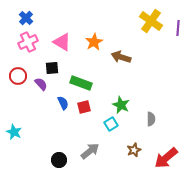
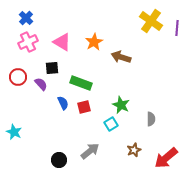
purple line: moved 1 px left
red circle: moved 1 px down
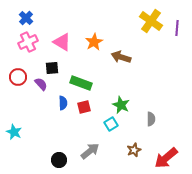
blue semicircle: rotated 24 degrees clockwise
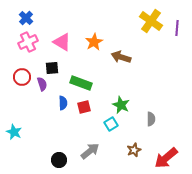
red circle: moved 4 px right
purple semicircle: moved 1 px right; rotated 24 degrees clockwise
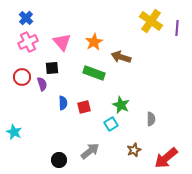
pink triangle: rotated 18 degrees clockwise
green rectangle: moved 13 px right, 10 px up
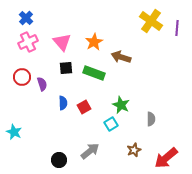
black square: moved 14 px right
red square: rotated 16 degrees counterclockwise
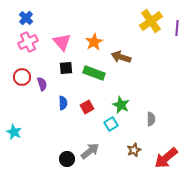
yellow cross: rotated 20 degrees clockwise
red square: moved 3 px right
black circle: moved 8 px right, 1 px up
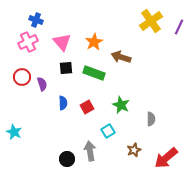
blue cross: moved 10 px right, 2 px down; rotated 24 degrees counterclockwise
purple line: moved 2 px right, 1 px up; rotated 21 degrees clockwise
cyan square: moved 3 px left, 7 px down
gray arrow: rotated 60 degrees counterclockwise
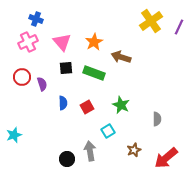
blue cross: moved 1 px up
gray semicircle: moved 6 px right
cyan star: moved 3 px down; rotated 28 degrees clockwise
